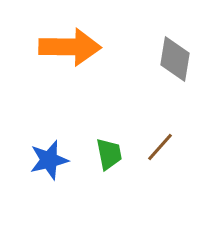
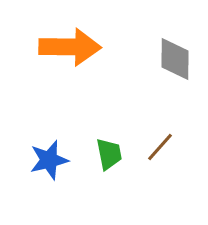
gray diamond: rotated 9 degrees counterclockwise
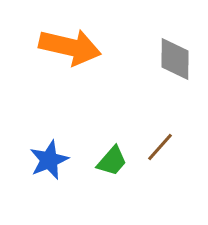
orange arrow: rotated 12 degrees clockwise
green trapezoid: moved 3 px right, 7 px down; rotated 52 degrees clockwise
blue star: rotated 9 degrees counterclockwise
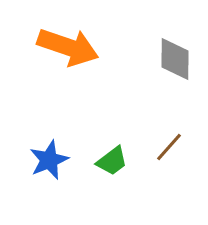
orange arrow: moved 2 px left; rotated 6 degrees clockwise
brown line: moved 9 px right
green trapezoid: rotated 12 degrees clockwise
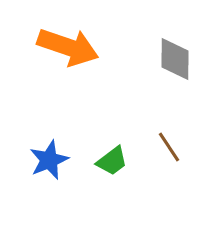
brown line: rotated 76 degrees counterclockwise
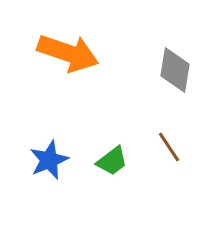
orange arrow: moved 6 px down
gray diamond: moved 11 px down; rotated 9 degrees clockwise
